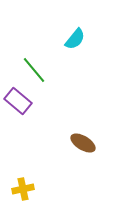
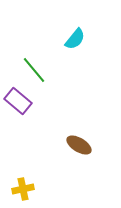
brown ellipse: moved 4 px left, 2 px down
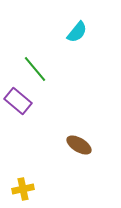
cyan semicircle: moved 2 px right, 7 px up
green line: moved 1 px right, 1 px up
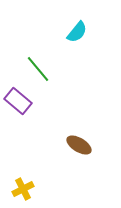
green line: moved 3 px right
yellow cross: rotated 15 degrees counterclockwise
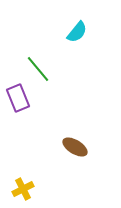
purple rectangle: moved 3 px up; rotated 28 degrees clockwise
brown ellipse: moved 4 px left, 2 px down
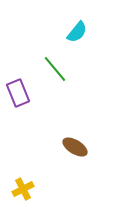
green line: moved 17 px right
purple rectangle: moved 5 px up
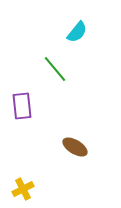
purple rectangle: moved 4 px right, 13 px down; rotated 16 degrees clockwise
